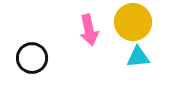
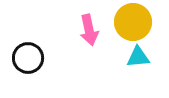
black circle: moved 4 px left
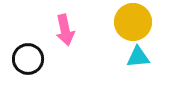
pink arrow: moved 24 px left
black circle: moved 1 px down
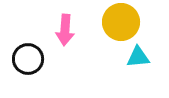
yellow circle: moved 12 px left
pink arrow: rotated 16 degrees clockwise
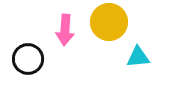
yellow circle: moved 12 px left
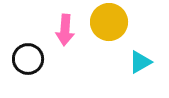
cyan triangle: moved 2 px right, 5 px down; rotated 25 degrees counterclockwise
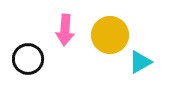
yellow circle: moved 1 px right, 13 px down
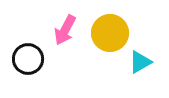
pink arrow: rotated 24 degrees clockwise
yellow circle: moved 2 px up
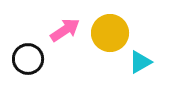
pink arrow: rotated 152 degrees counterclockwise
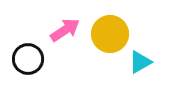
yellow circle: moved 1 px down
